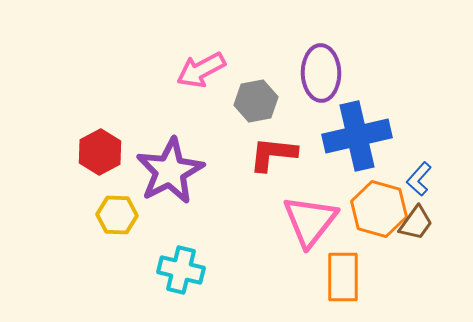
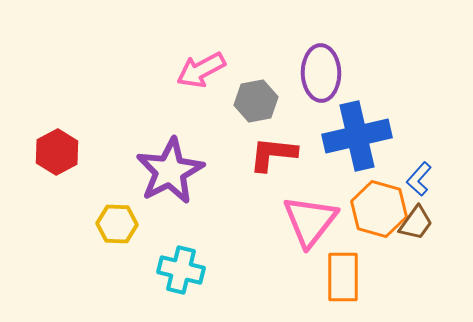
red hexagon: moved 43 px left
yellow hexagon: moved 9 px down
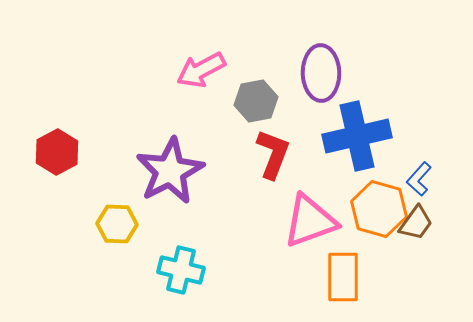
red L-shape: rotated 105 degrees clockwise
pink triangle: rotated 32 degrees clockwise
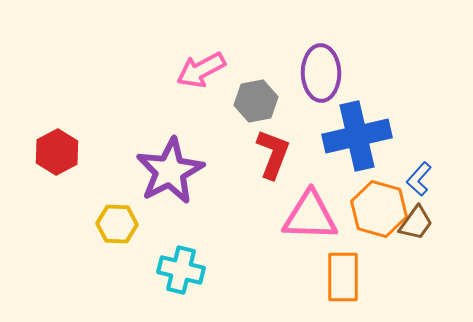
pink triangle: moved 5 px up; rotated 22 degrees clockwise
